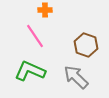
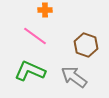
pink line: rotated 20 degrees counterclockwise
gray arrow: moved 2 px left; rotated 8 degrees counterclockwise
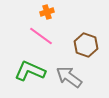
orange cross: moved 2 px right, 2 px down; rotated 16 degrees counterclockwise
pink line: moved 6 px right
gray arrow: moved 5 px left
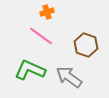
green L-shape: moved 1 px up
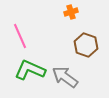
orange cross: moved 24 px right
pink line: moved 21 px left; rotated 30 degrees clockwise
gray arrow: moved 4 px left
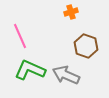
brown hexagon: moved 1 px down
gray arrow: moved 1 px right, 2 px up; rotated 12 degrees counterclockwise
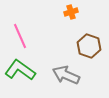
brown hexagon: moved 3 px right
green L-shape: moved 10 px left; rotated 12 degrees clockwise
